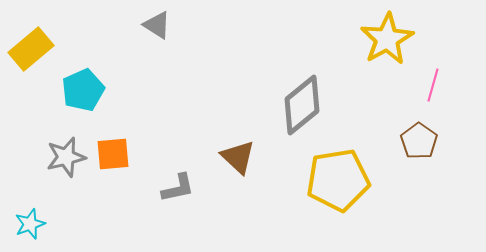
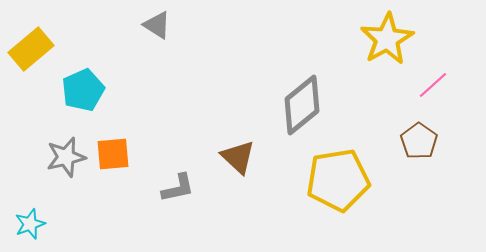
pink line: rotated 32 degrees clockwise
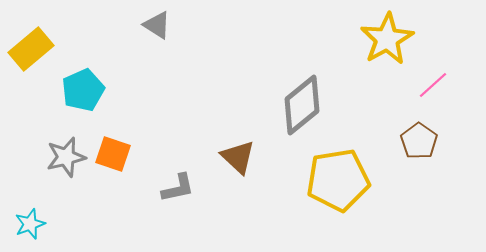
orange square: rotated 24 degrees clockwise
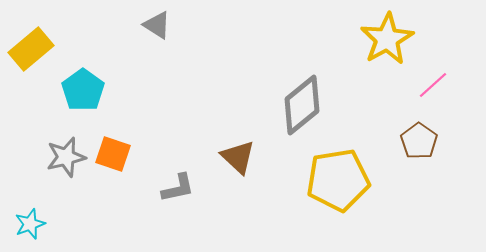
cyan pentagon: rotated 12 degrees counterclockwise
